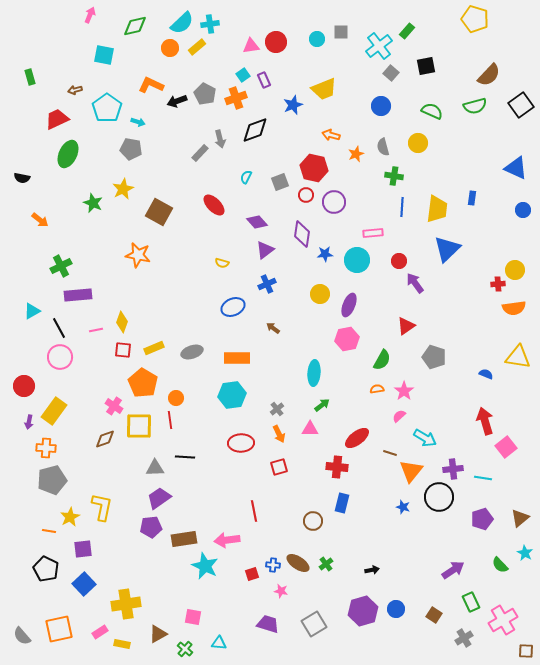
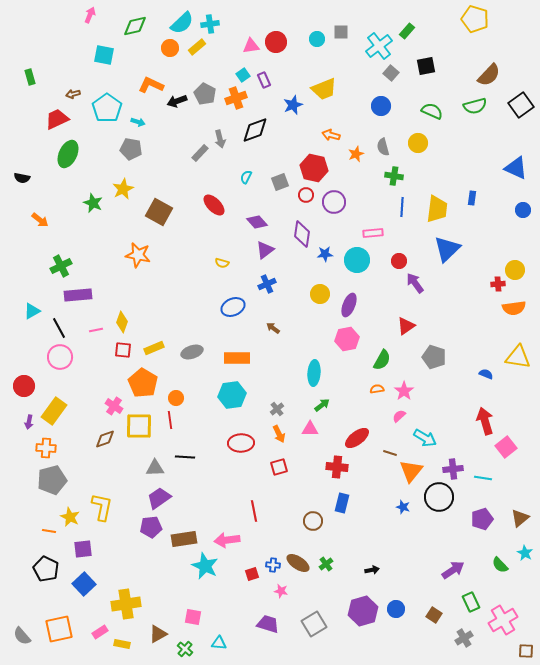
brown arrow at (75, 90): moved 2 px left, 4 px down
yellow star at (70, 517): rotated 18 degrees counterclockwise
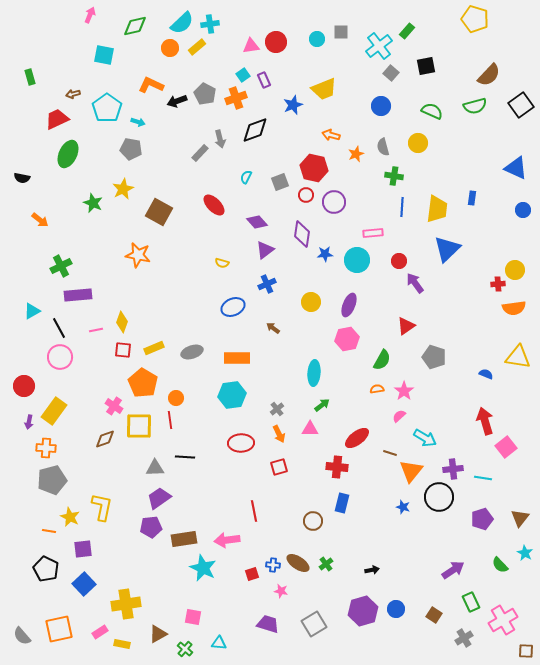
yellow circle at (320, 294): moved 9 px left, 8 px down
brown triangle at (520, 518): rotated 12 degrees counterclockwise
cyan star at (205, 566): moved 2 px left, 2 px down
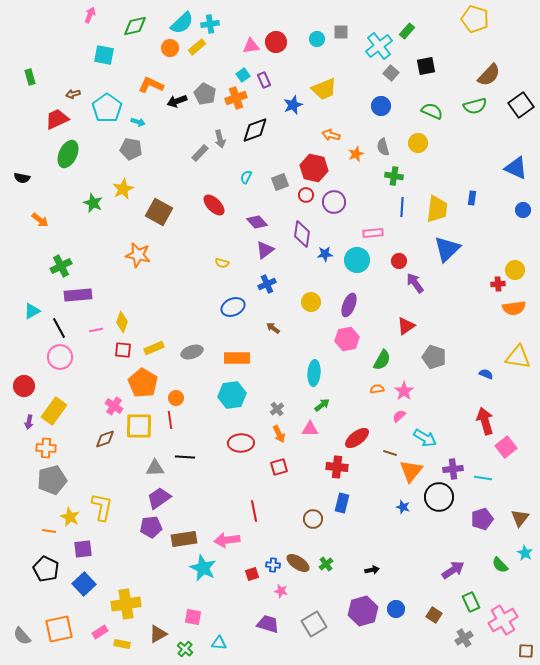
brown circle at (313, 521): moved 2 px up
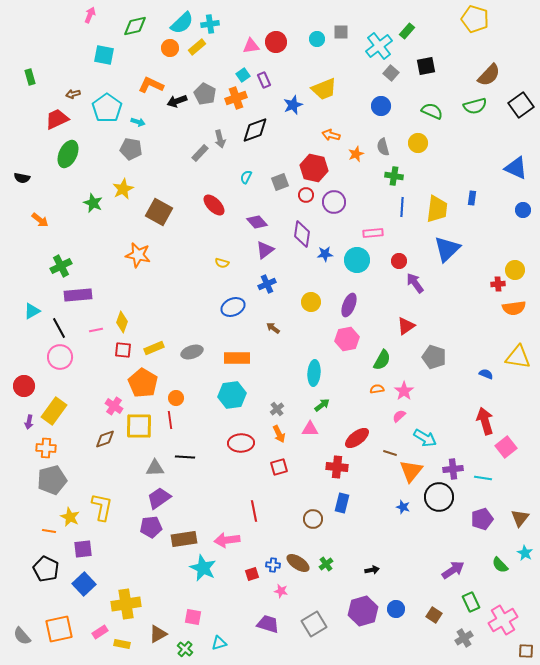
cyan triangle at (219, 643): rotated 21 degrees counterclockwise
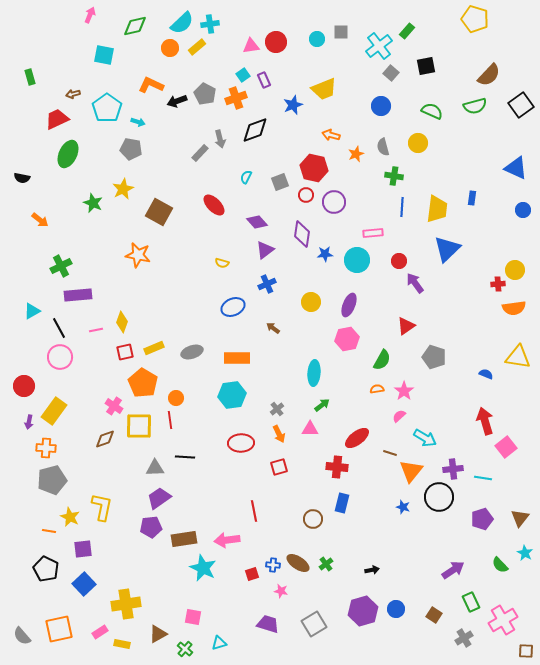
red square at (123, 350): moved 2 px right, 2 px down; rotated 18 degrees counterclockwise
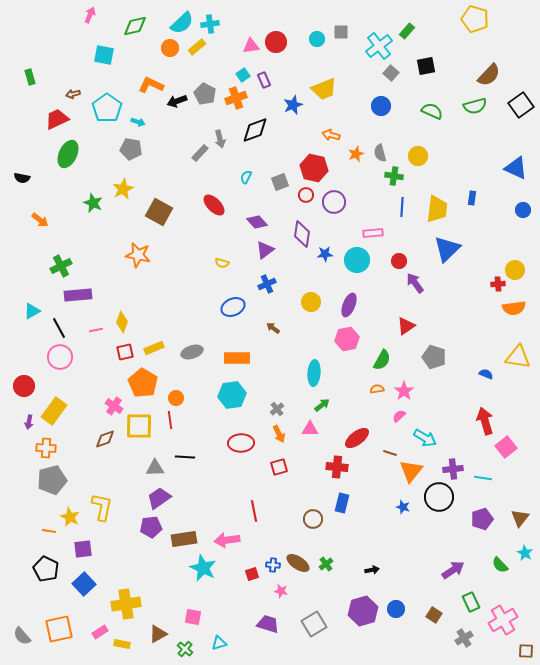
yellow circle at (418, 143): moved 13 px down
gray semicircle at (383, 147): moved 3 px left, 6 px down
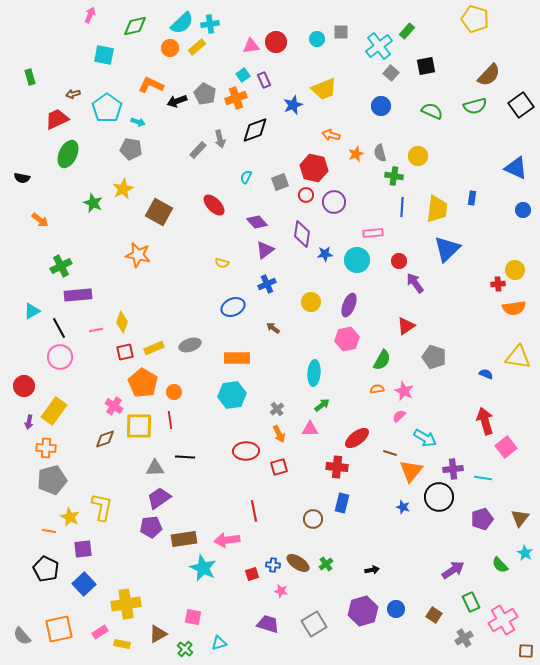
gray rectangle at (200, 153): moved 2 px left, 3 px up
gray ellipse at (192, 352): moved 2 px left, 7 px up
pink star at (404, 391): rotated 12 degrees counterclockwise
orange circle at (176, 398): moved 2 px left, 6 px up
red ellipse at (241, 443): moved 5 px right, 8 px down
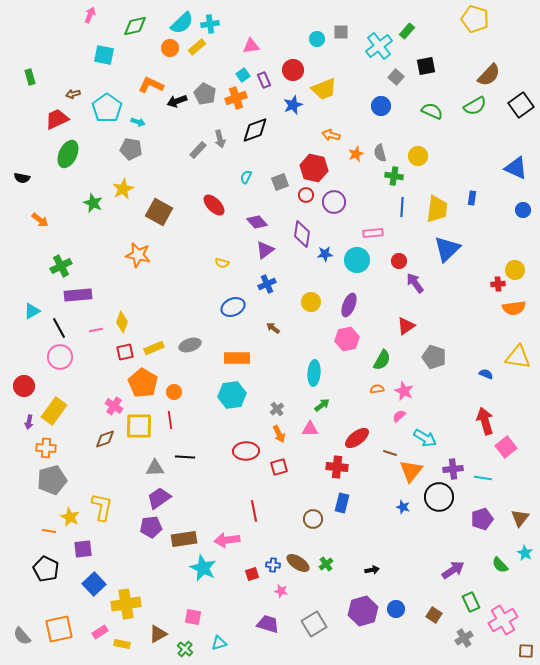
red circle at (276, 42): moved 17 px right, 28 px down
gray square at (391, 73): moved 5 px right, 4 px down
green semicircle at (475, 106): rotated 15 degrees counterclockwise
blue square at (84, 584): moved 10 px right
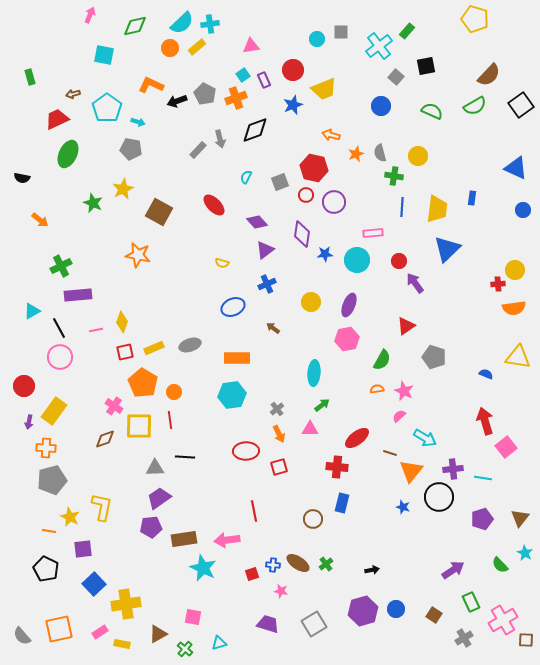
brown square at (526, 651): moved 11 px up
